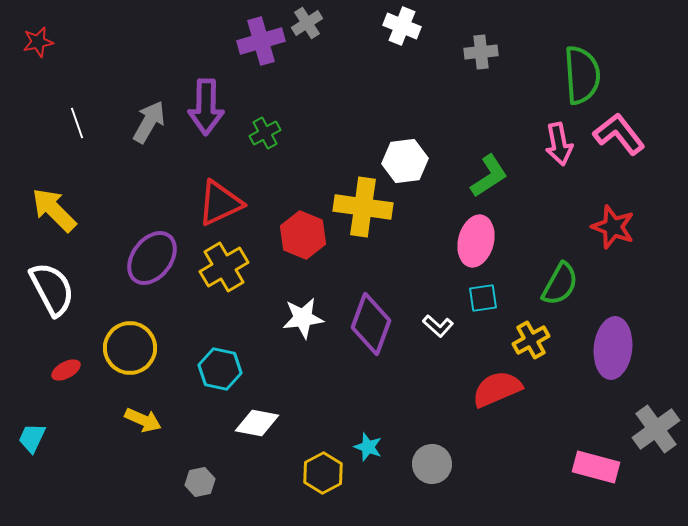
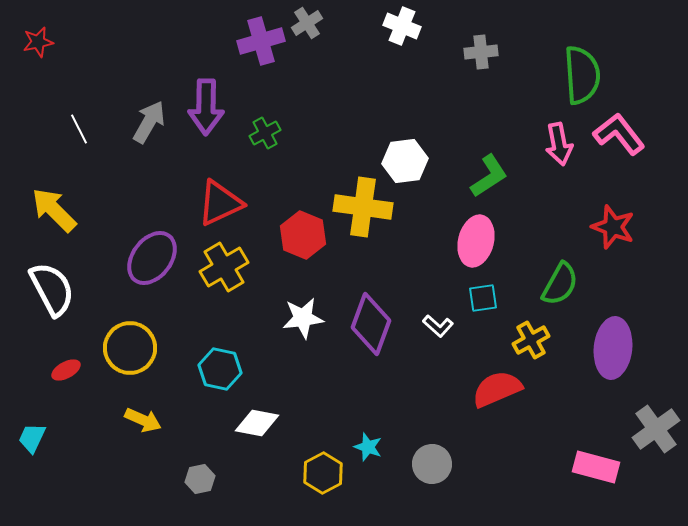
white line at (77, 123): moved 2 px right, 6 px down; rotated 8 degrees counterclockwise
gray hexagon at (200, 482): moved 3 px up
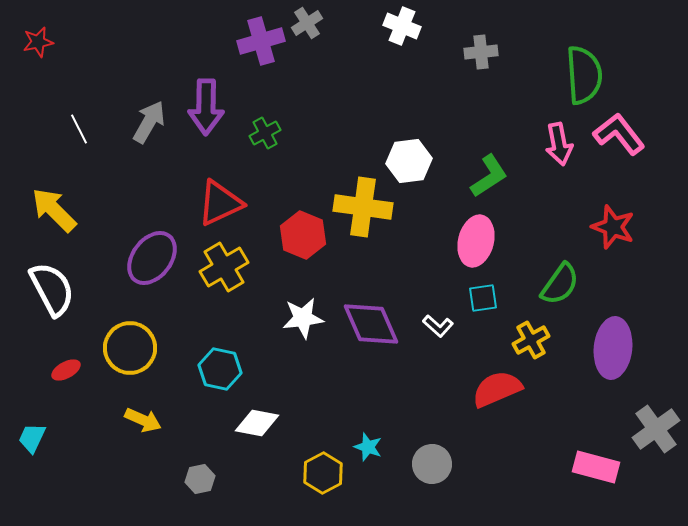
green semicircle at (582, 75): moved 2 px right
white hexagon at (405, 161): moved 4 px right
green semicircle at (560, 284): rotated 6 degrees clockwise
purple diamond at (371, 324): rotated 44 degrees counterclockwise
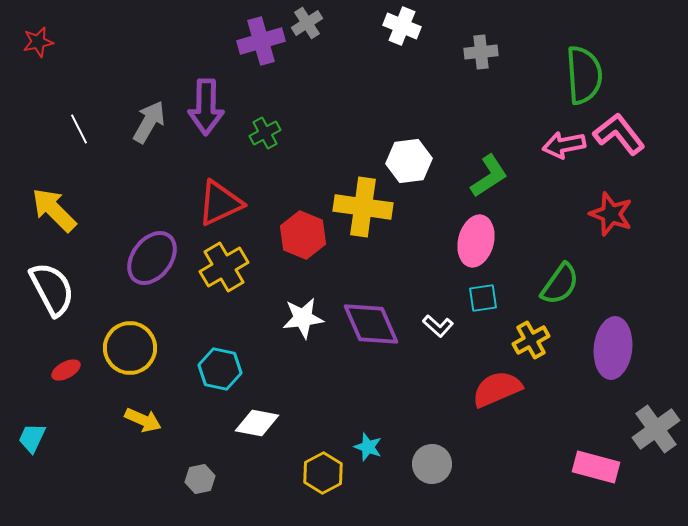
pink arrow at (559, 144): moved 5 px right, 1 px down; rotated 90 degrees clockwise
red star at (613, 227): moved 2 px left, 13 px up
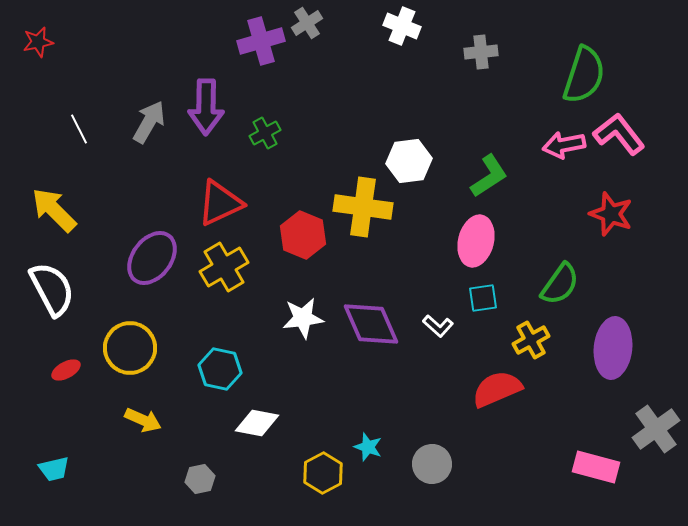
green semicircle at (584, 75): rotated 22 degrees clockwise
cyan trapezoid at (32, 438): moved 22 px right, 31 px down; rotated 128 degrees counterclockwise
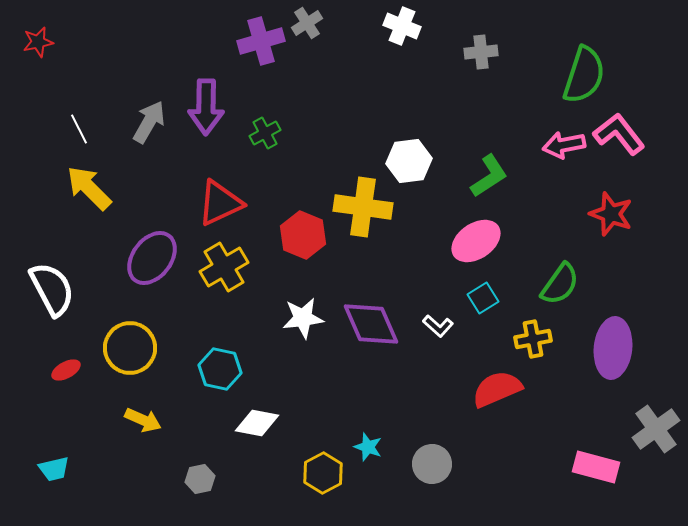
yellow arrow at (54, 210): moved 35 px right, 22 px up
pink ellipse at (476, 241): rotated 42 degrees clockwise
cyan square at (483, 298): rotated 24 degrees counterclockwise
yellow cross at (531, 340): moved 2 px right, 1 px up; rotated 18 degrees clockwise
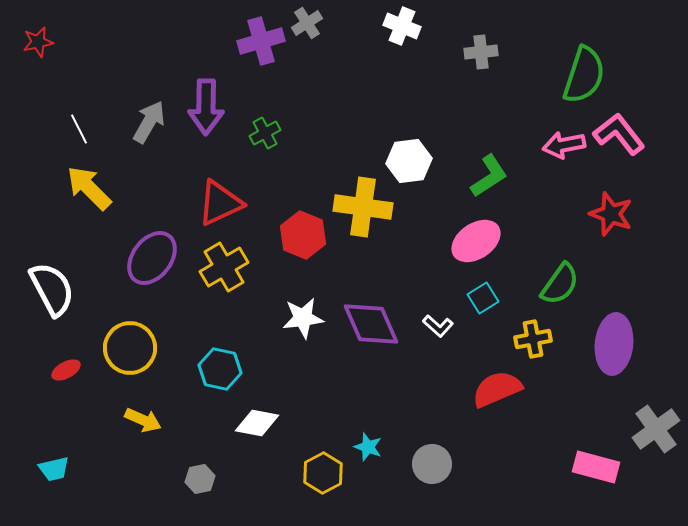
purple ellipse at (613, 348): moved 1 px right, 4 px up
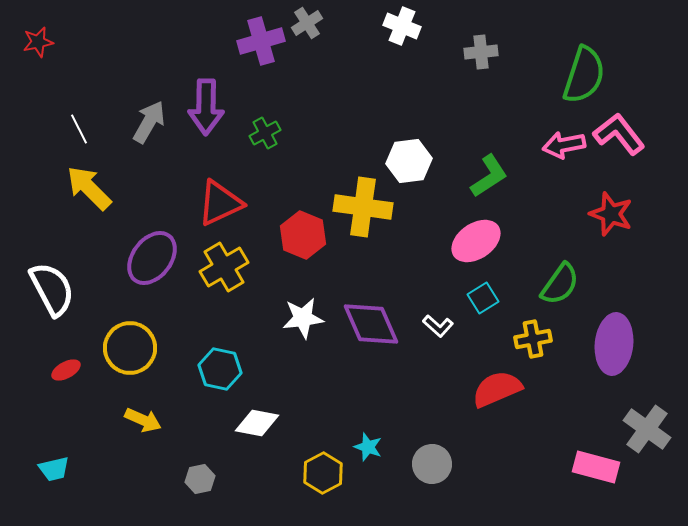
gray cross at (656, 429): moved 9 px left; rotated 18 degrees counterclockwise
